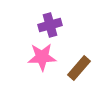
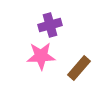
pink star: moved 1 px left, 1 px up
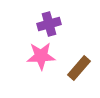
purple cross: moved 1 px left, 1 px up
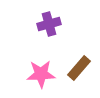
pink star: moved 18 px down
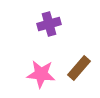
pink star: rotated 8 degrees clockwise
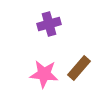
pink star: moved 3 px right
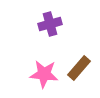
purple cross: moved 1 px right
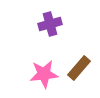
pink star: rotated 12 degrees counterclockwise
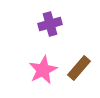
pink star: moved 1 px left, 4 px up; rotated 20 degrees counterclockwise
